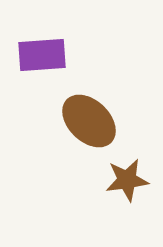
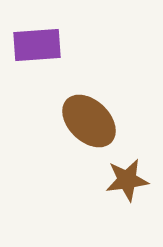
purple rectangle: moved 5 px left, 10 px up
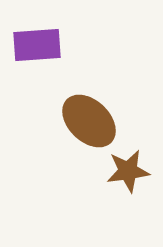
brown star: moved 1 px right, 9 px up
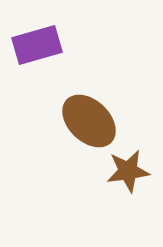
purple rectangle: rotated 12 degrees counterclockwise
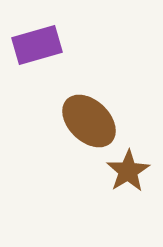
brown star: rotated 24 degrees counterclockwise
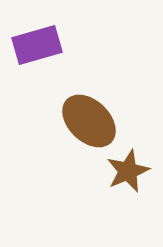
brown star: rotated 9 degrees clockwise
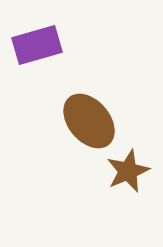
brown ellipse: rotated 6 degrees clockwise
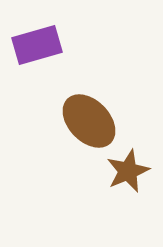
brown ellipse: rotated 4 degrees counterclockwise
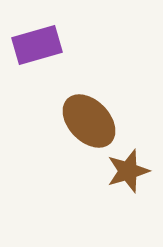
brown star: rotated 6 degrees clockwise
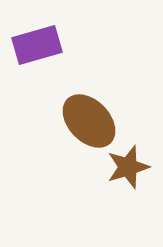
brown star: moved 4 px up
